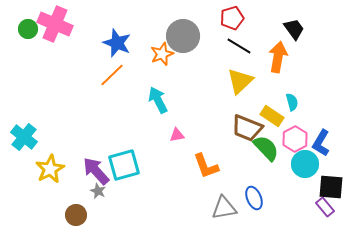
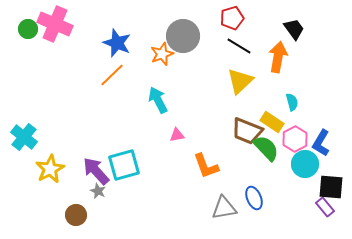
yellow rectangle: moved 6 px down
brown trapezoid: moved 3 px down
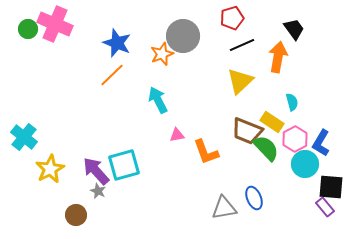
black line: moved 3 px right, 1 px up; rotated 55 degrees counterclockwise
orange L-shape: moved 14 px up
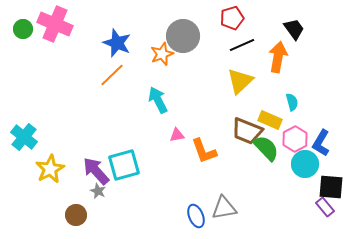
green circle: moved 5 px left
yellow rectangle: moved 2 px left, 2 px up; rotated 10 degrees counterclockwise
orange L-shape: moved 2 px left, 1 px up
blue ellipse: moved 58 px left, 18 px down
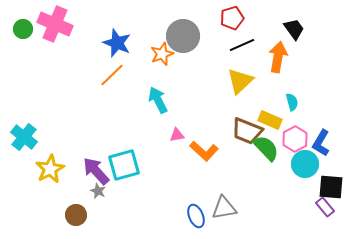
orange L-shape: rotated 28 degrees counterclockwise
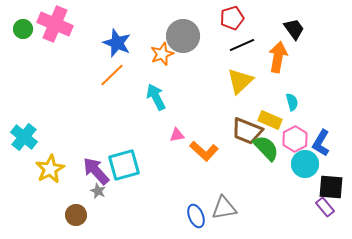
cyan arrow: moved 2 px left, 3 px up
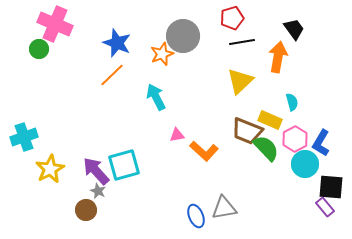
green circle: moved 16 px right, 20 px down
black line: moved 3 px up; rotated 15 degrees clockwise
cyan cross: rotated 32 degrees clockwise
brown circle: moved 10 px right, 5 px up
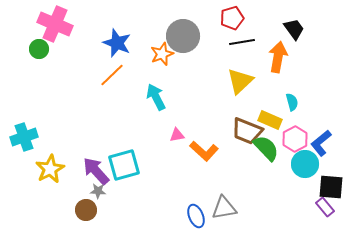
blue L-shape: rotated 20 degrees clockwise
gray star: rotated 21 degrees counterclockwise
